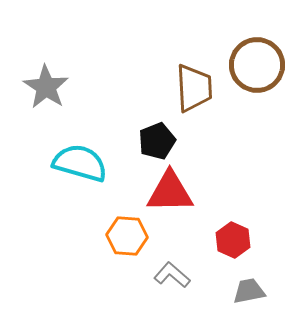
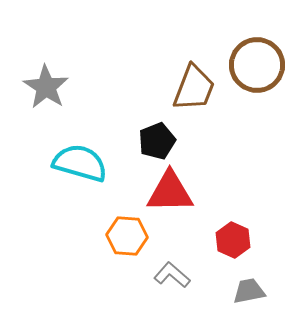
brown trapezoid: rotated 24 degrees clockwise
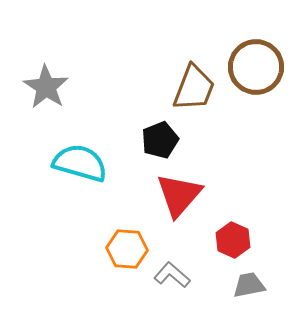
brown circle: moved 1 px left, 2 px down
black pentagon: moved 3 px right, 1 px up
red triangle: moved 9 px right, 3 px down; rotated 48 degrees counterclockwise
orange hexagon: moved 13 px down
gray trapezoid: moved 6 px up
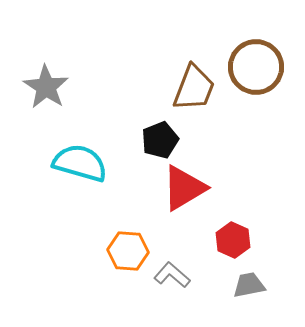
red triangle: moved 5 px right, 7 px up; rotated 18 degrees clockwise
orange hexagon: moved 1 px right, 2 px down
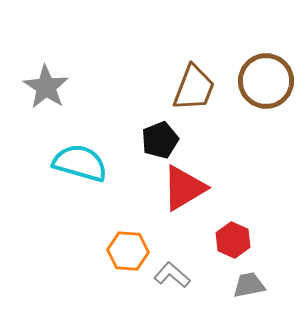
brown circle: moved 10 px right, 14 px down
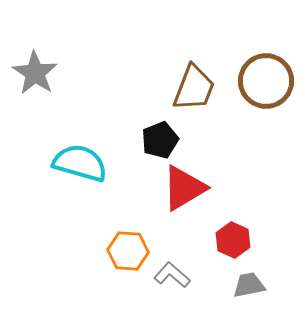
gray star: moved 11 px left, 14 px up
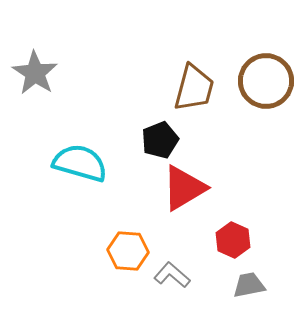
brown trapezoid: rotated 6 degrees counterclockwise
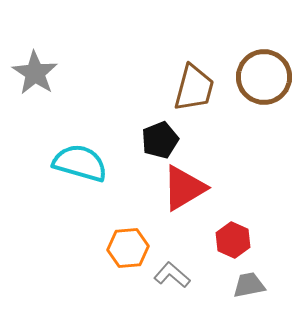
brown circle: moved 2 px left, 4 px up
orange hexagon: moved 3 px up; rotated 9 degrees counterclockwise
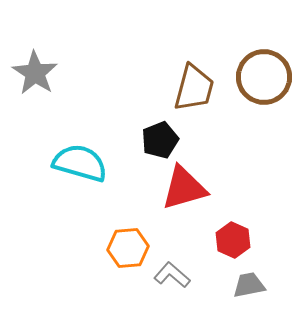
red triangle: rotated 15 degrees clockwise
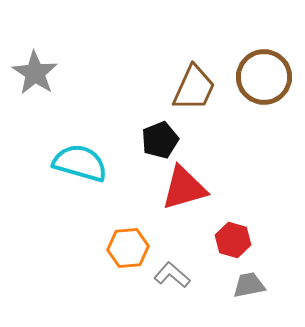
brown trapezoid: rotated 9 degrees clockwise
red hexagon: rotated 8 degrees counterclockwise
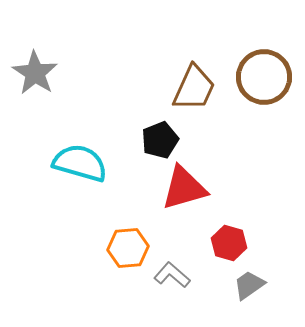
red hexagon: moved 4 px left, 3 px down
gray trapezoid: rotated 24 degrees counterclockwise
